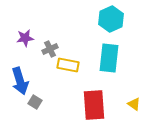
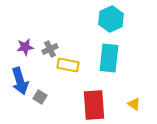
purple star: moved 9 px down
gray square: moved 5 px right, 5 px up
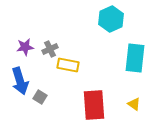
cyan rectangle: moved 26 px right
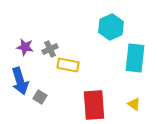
cyan hexagon: moved 8 px down
purple star: rotated 18 degrees clockwise
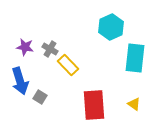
gray cross: rotated 35 degrees counterclockwise
yellow rectangle: rotated 35 degrees clockwise
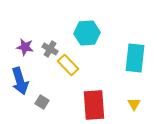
cyan hexagon: moved 24 px left, 6 px down; rotated 20 degrees clockwise
gray square: moved 2 px right, 5 px down
yellow triangle: rotated 24 degrees clockwise
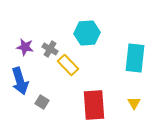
yellow triangle: moved 1 px up
